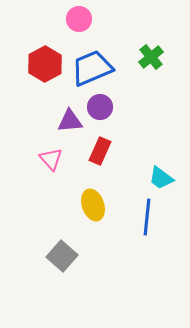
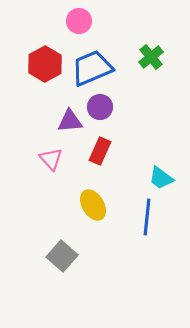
pink circle: moved 2 px down
yellow ellipse: rotated 12 degrees counterclockwise
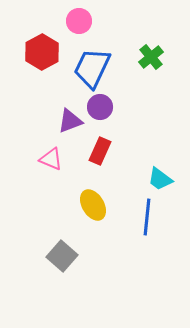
red hexagon: moved 3 px left, 12 px up
blue trapezoid: rotated 42 degrees counterclockwise
purple triangle: rotated 16 degrees counterclockwise
pink triangle: rotated 25 degrees counterclockwise
cyan trapezoid: moved 1 px left, 1 px down
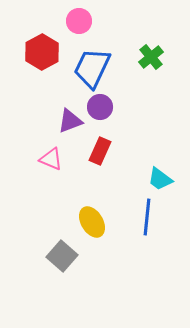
yellow ellipse: moved 1 px left, 17 px down
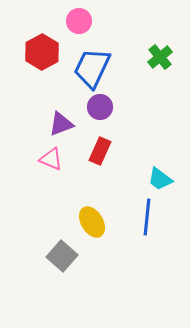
green cross: moved 9 px right
purple triangle: moved 9 px left, 3 px down
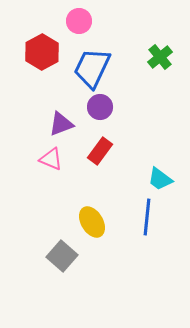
red rectangle: rotated 12 degrees clockwise
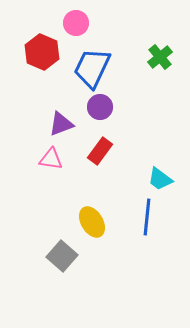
pink circle: moved 3 px left, 2 px down
red hexagon: rotated 8 degrees counterclockwise
pink triangle: rotated 15 degrees counterclockwise
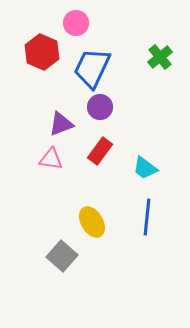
cyan trapezoid: moved 15 px left, 11 px up
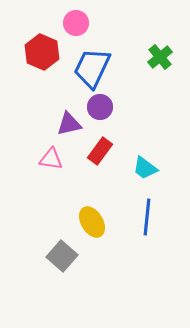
purple triangle: moved 8 px right; rotated 8 degrees clockwise
